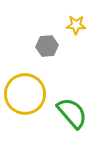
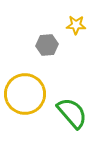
gray hexagon: moved 1 px up
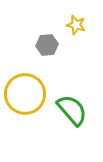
yellow star: rotated 12 degrees clockwise
green semicircle: moved 3 px up
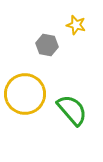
gray hexagon: rotated 15 degrees clockwise
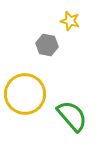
yellow star: moved 6 px left, 4 px up
green semicircle: moved 6 px down
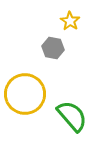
yellow star: rotated 18 degrees clockwise
gray hexagon: moved 6 px right, 3 px down
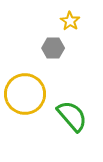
gray hexagon: rotated 10 degrees counterclockwise
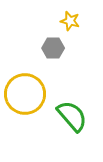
yellow star: rotated 18 degrees counterclockwise
